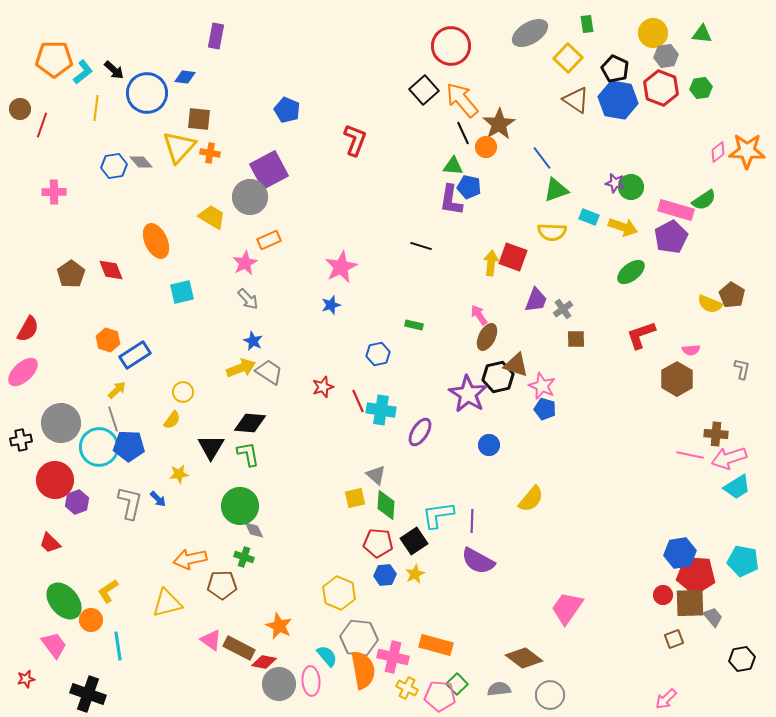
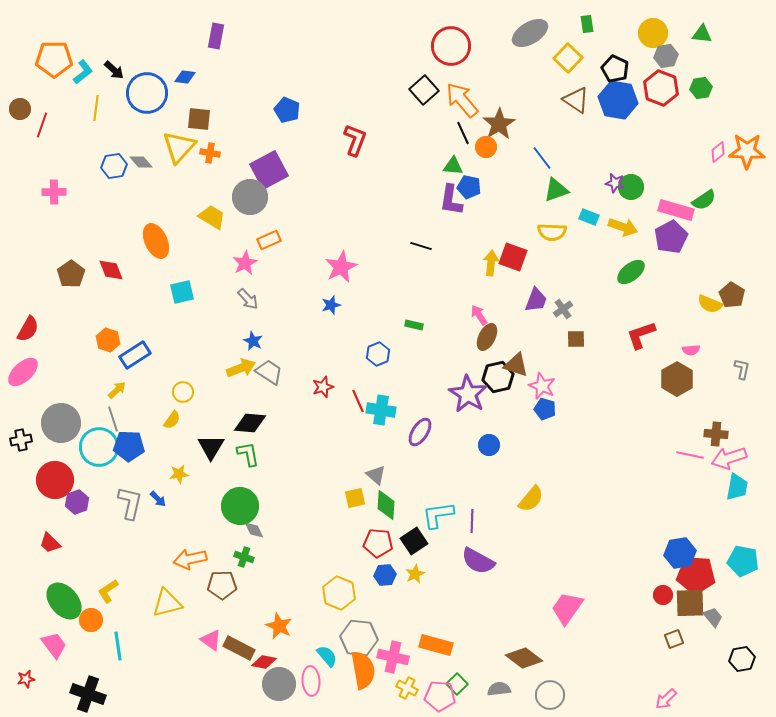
blue hexagon at (378, 354): rotated 10 degrees counterclockwise
cyan trapezoid at (737, 487): rotated 48 degrees counterclockwise
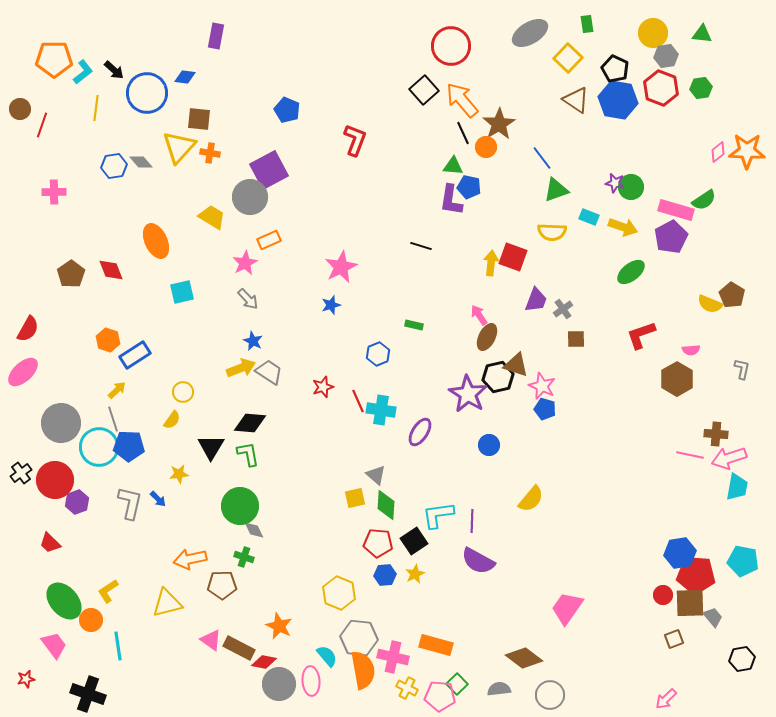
black cross at (21, 440): moved 33 px down; rotated 25 degrees counterclockwise
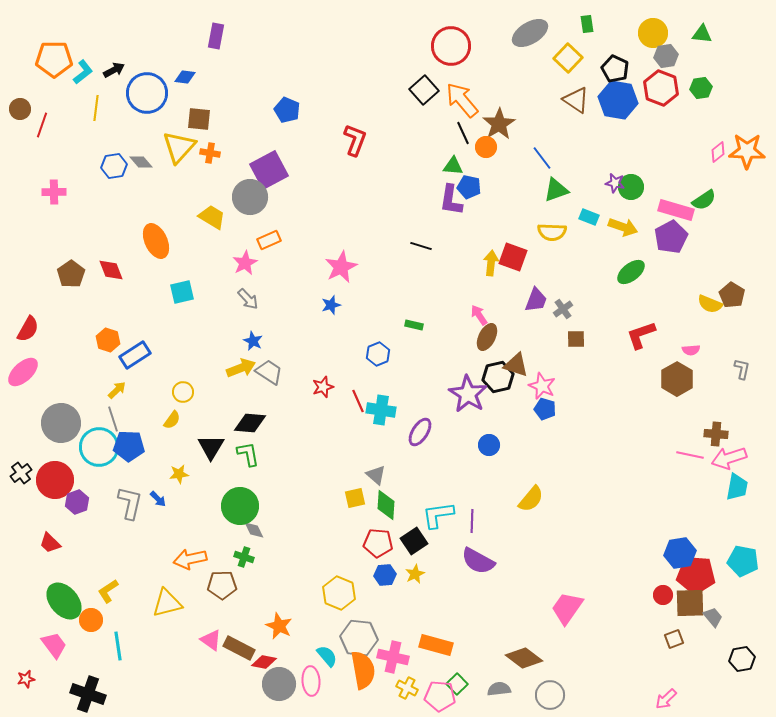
black arrow at (114, 70): rotated 70 degrees counterclockwise
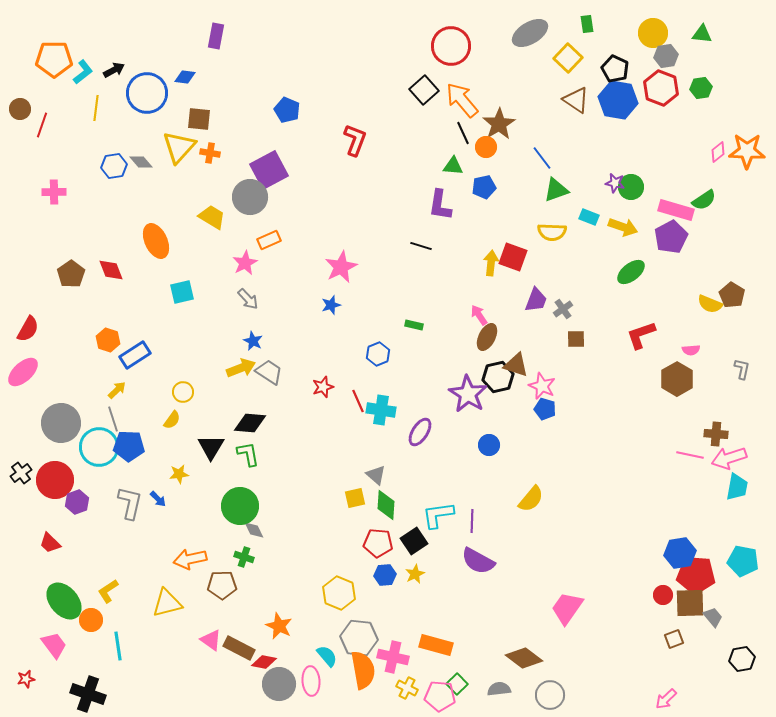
blue pentagon at (469, 187): moved 15 px right; rotated 25 degrees counterclockwise
purple L-shape at (451, 200): moved 11 px left, 5 px down
